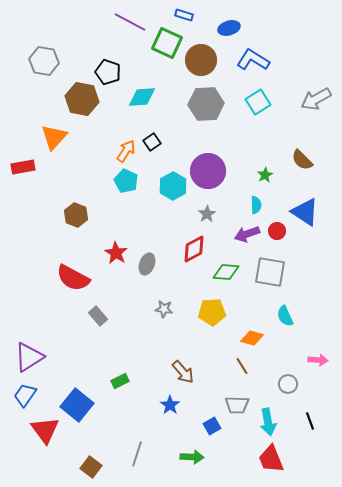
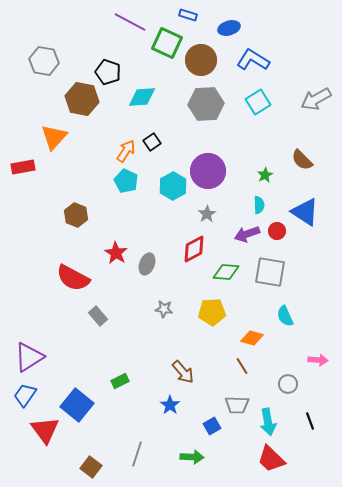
blue rectangle at (184, 15): moved 4 px right
cyan semicircle at (256, 205): moved 3 px right
red trapezoid at (271, 459): rotated 24 degrees counterclockwise
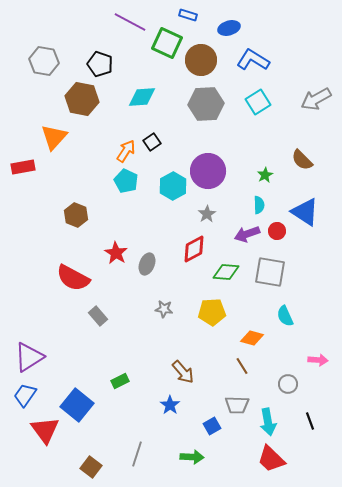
black pentagon at (108, 72): moved 8 px left, 8 px up
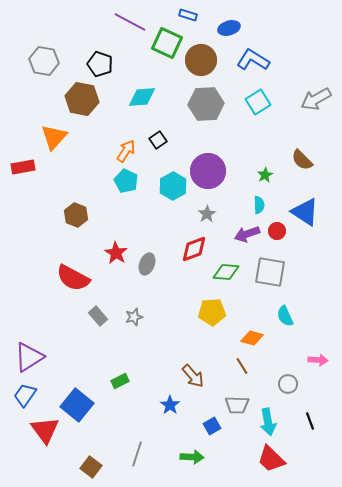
black square at (152, 142): moved 6 px right, 2 px up
red diamond at (194, 249): rotated 8 degrees clockwise
gray star at (164, 309): moved 30 px left, 8 px down; rotated 24 degrees counterclockwise
brown arrow at (183, 372): moved 10 px right, 4 px down
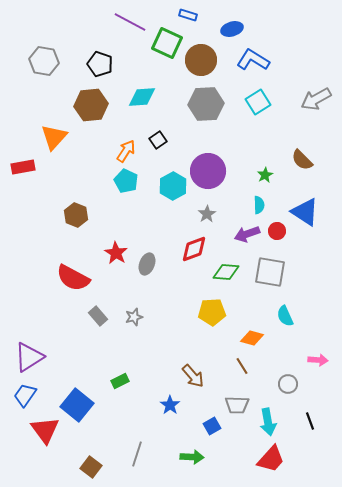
blue ellipse at (229, 28): moved 3 px right, 1 px down
brown hexagon at (82, 99): moved 9 px right, 6 px down; rotated 16 degrees counterclockwise
red trapezoid at (271, 459): rotated 92 degrees counterclockwise
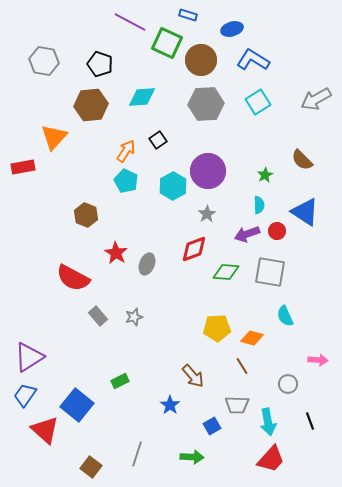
brown hexagon at (76, 215): moved 10 px right
yellow pentagon at (212, 312): moved 5 px right, 16 px down
red triangle at (45, 430): rotated 12 degrees counterclockwise
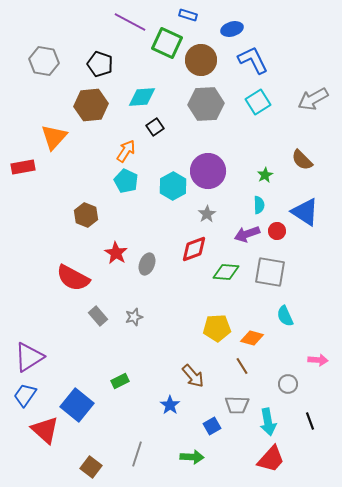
blue L-shape at (253, 60): rotated 32 degrees clockwise
gray arrow at (316, 99): moved 3 px left
black square at (158, 140): moved 3 px left, 13 px up
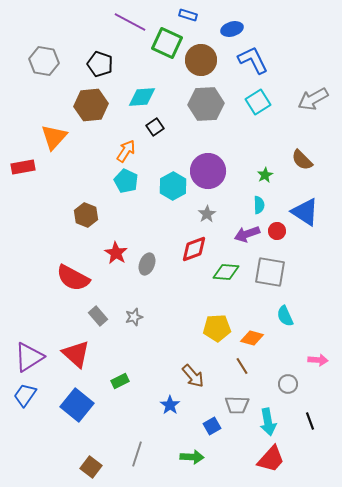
red triangle at (45, 430): moved 31 px right, 76 px up
